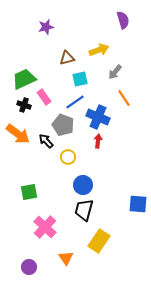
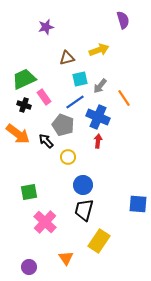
gray arrow: moved 15 px left, 14 px down
pink cross: moved 5 px up
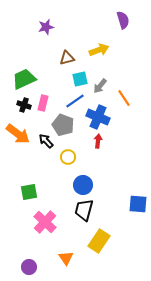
pink rectangle: moved 1 px left, 6 px down; rotated 49 degrees clockwise
blue line: moved 1 px up
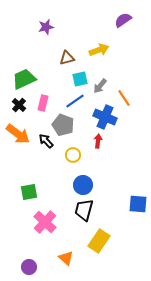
purple semicircle: rotated 108 degrees counterclockwise
black cross: moved 5 px left; rotated 24 degrees clockwise
blue cross: moved 7 px right
yellow circle: moved 5 px right, 2 px up
orange triangle: rotated 14 degrees counterclockwise
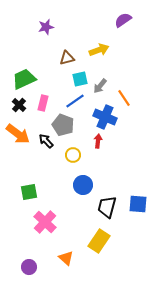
black trapezoid: moved 23 px right, 3 px up
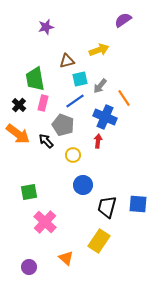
brown triangle: moved 3 px down
green trapezoid: moved 11 px right; rotated 75 degrees counterclockwise
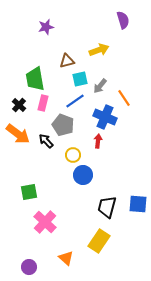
purple semicircle: rotated 108 degrees clockwise
blue circle: moved 10 px up
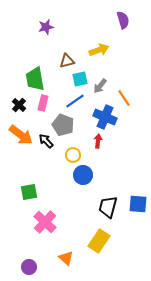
orange arrow: moved 3 px right, 1 px down
black trapezoid: moved 1 px right
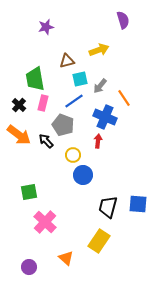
blue line: moved 1 px left
orange arrow: moved 2 px left
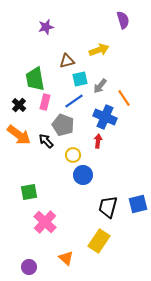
pink rectangle: moved 2 px right, 1 px up
blue square: rotated 18 degrees counterclockwise
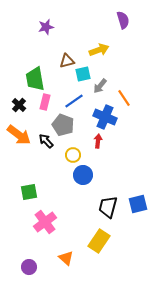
cyan square: moved 3 px right, 5 px up
pink cross: rotated 10 degrees clockwise
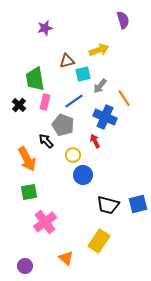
purple star: moved 1 px left, 1 px down
orange arrow: moved 8 px right, 24 px down; rotated 25 degrees clockwise
red arrow: moved 3 px left; rotated 32 degrees counterclockwise
black trapezoid: moved 2 px up; rotated 90 degrees counterclockwise
purple circle: moved 4 px left, 1 px up
